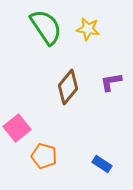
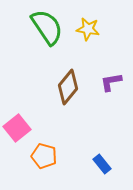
green semicircle: moved 1 px right
blue rectangle: rotated 18 degrees clockwise
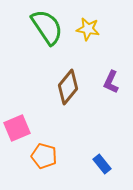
purple L-shape: rotated 55 degrees counterclockwise
pink square: rotated 16 degrees clockwise
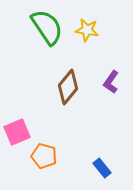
yellow star: moved 1 px left, 1 px down
purple L-shape: rotated 10 degrees clockwise
pink square: moved 4 px down
blue rectangle: moved 4 px down
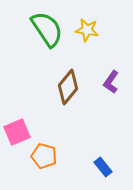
green semicircle: moved 2 px down
blue rectangle: moved 1 px right, 1 px up
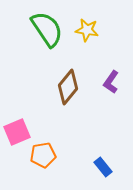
orange pentagon: moved 1 px left, 1 px up; rotated 25 degrees counterclockwise
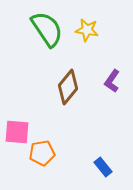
purple L-shape: moved 1 px right, 1 px up
pink square: rotated 28 degrees clockwise
orange pentagon: moved 1 px left, 2 px up
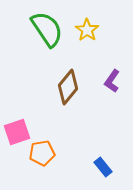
yellow star: rotated 25 degrees clockwise
pink square: rotated 24 degrees counterclockwise
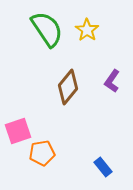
pink square: moved 1 px right, 1 px up
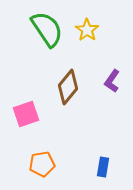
pink square: moved 8 px right, 17 px up
orange pentagon: moved 11 px down
blue rectangle: rotated 48 degrees clockwise
